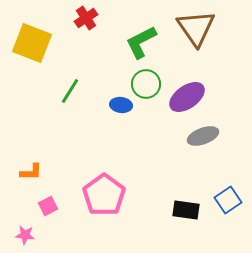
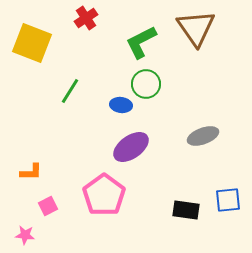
purple ellipse: moved 56 px left, 50 px down
blue square: rotated 28 degrees clockwise
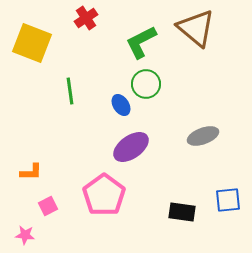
brown triangle: rotated 15 degrees counterclockwise
green line: rotated 40 degrees counterclockwise
blue ellipse: rotated 50 degrees clockwise
black rectangle: moved 4 px left, 2 px down
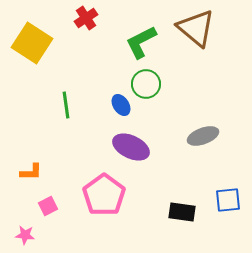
yellow square: rotated 12 degrees clockwise
green line: moved 4 px left, 14 px down
purple ellipse: rotated 60 degrees clockwise
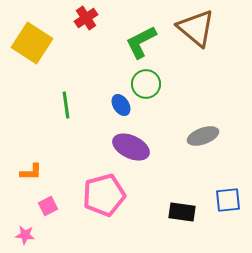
pink pentagon: rotated 21 degrees clockwise
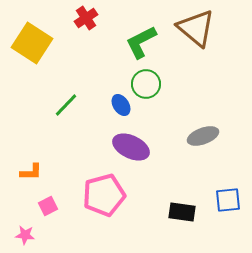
green line: rotated 52 degrees clockwise
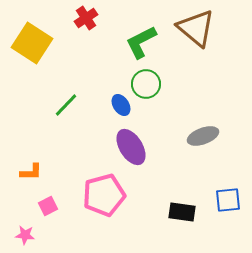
purple ellipse: rotated 33 degrees clockwise
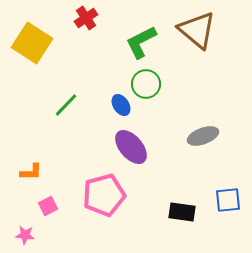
brown triangle: moved 1 px right, 2 px down
purple ellipse: rotated 9 degrees counterclockwise
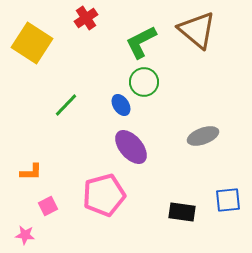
green circle: moved 2 px left, 2 px up
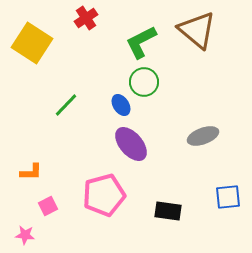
purple ellipse: moved 3 px up
blue square: moved 3 px up
black rectangle: moved 14 px left, 1 px up
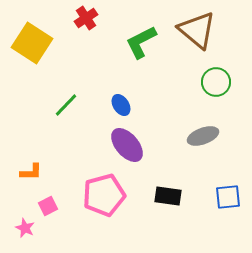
green circle: moved 72 px right
purple ellipse: moved 4 px left, 1 px down
black rectangle: moved 15 px up
pink star: moved 7 px up; rotated 18 degrees clockwise
